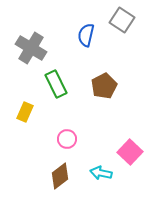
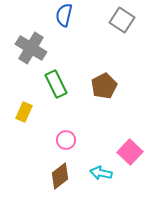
blue semicircle: moved 22 px left, 20 px up
yellow rectangle: moved 1 px left
pink circle: moved 1 px left, 1 px down
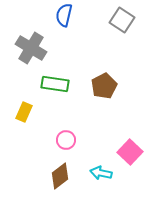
green rectangle: moved 1 px left; rotated 56 degrees counterclockwise
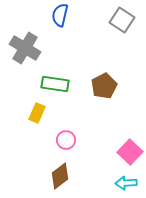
blue semicircle: moved 4 px left
gray cross: moved 6 px left
yellow rectangle: moved 13 px right, 1 px down
cyan arrow: moved 25 px right, 10 px down; rotated 15 degrees counterclockwise
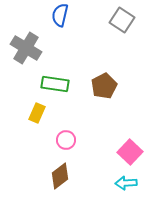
gray cross: moved 1 px right
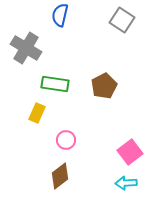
pink square: rotated 10 degrees clockwise
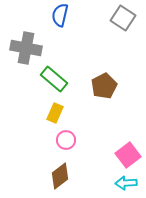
gray square: moved 1 px right, 2 px up
gray cross: rotated 20 degrees counterclockwise
green rectangle: moved 1 px left, 5 px up; rotated 32 degrees clockwise
yellow rectangle: moved 18 px right
pink square: moved 2 px left, 3 px down
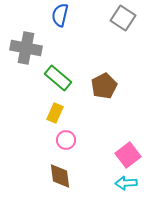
green rectangle: moved 4 px right, 1 px up
brown diamond: rotated 60 degrees counterclockwise
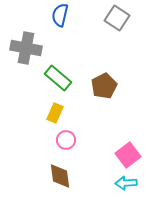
gray square: moved 6 px left
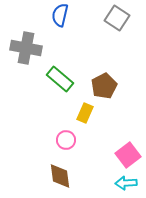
green rectangle: moved 2 px right, 1 px down
yellow rectangle: moved 30 px right
